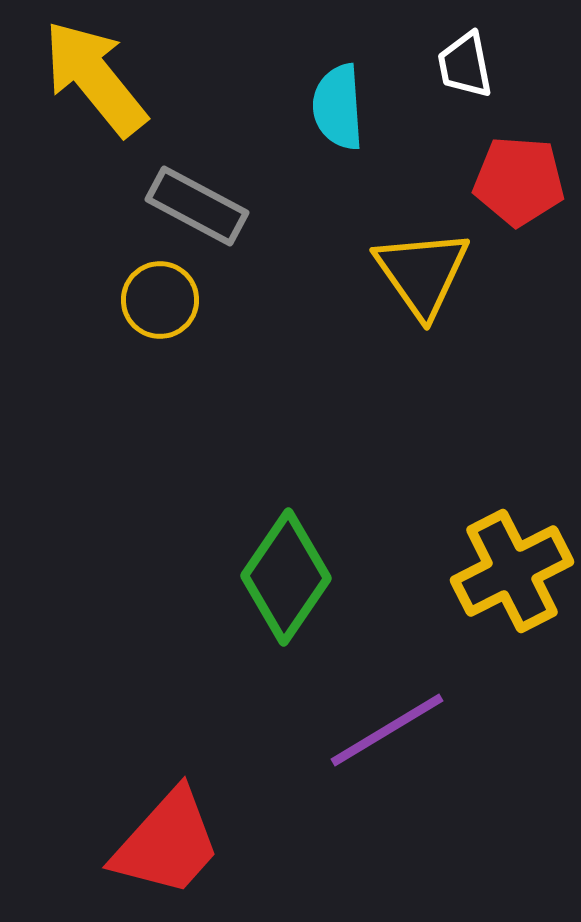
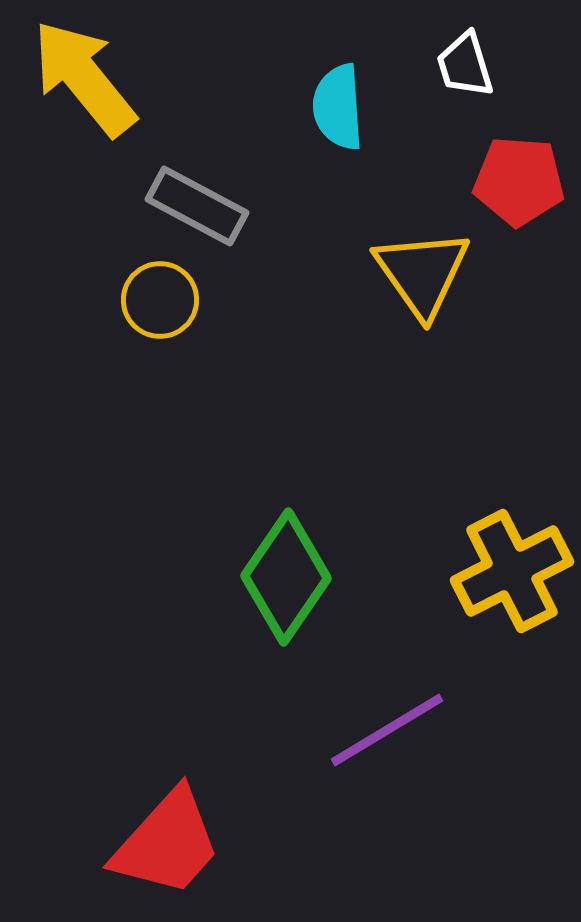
white trapezoid: rotated 6 degrees counterclockwise
yellow arrow: moved 11 px left
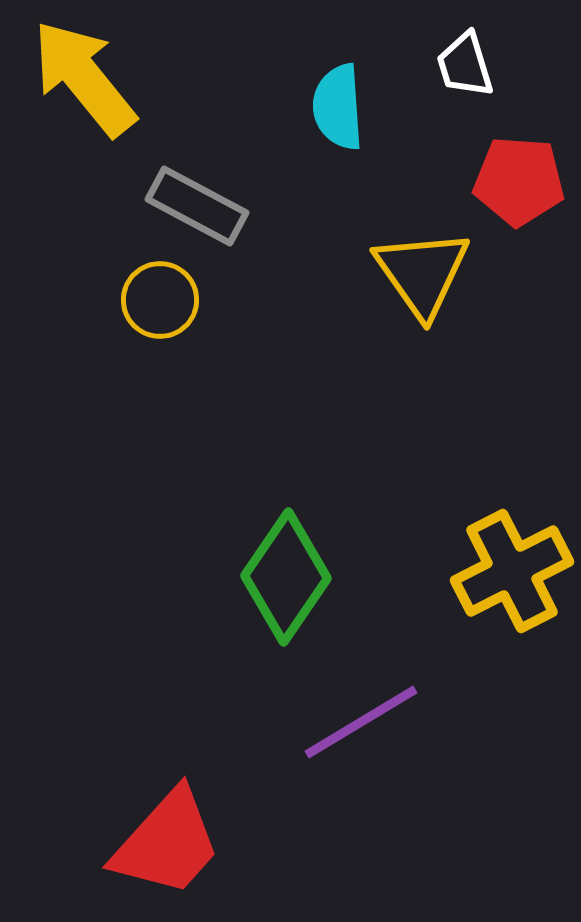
purple line: moved 26 px left, 8 px up
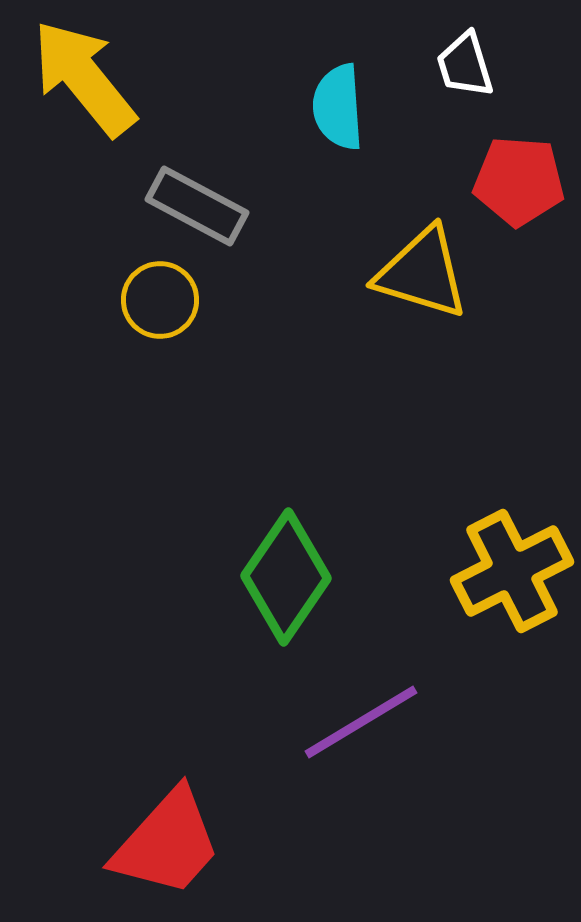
yellow triangle: rotated 38 degrees counterclockwise
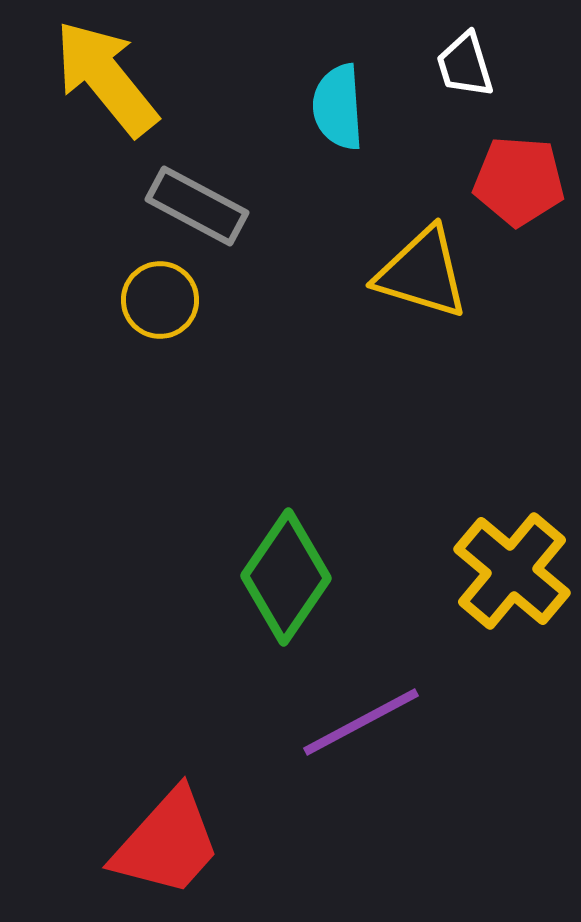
yellow arrow: moved 22 px right
yellow cross: rotated 23 degrees counterclockwise
purple line: rotated 3 degrees clockwise
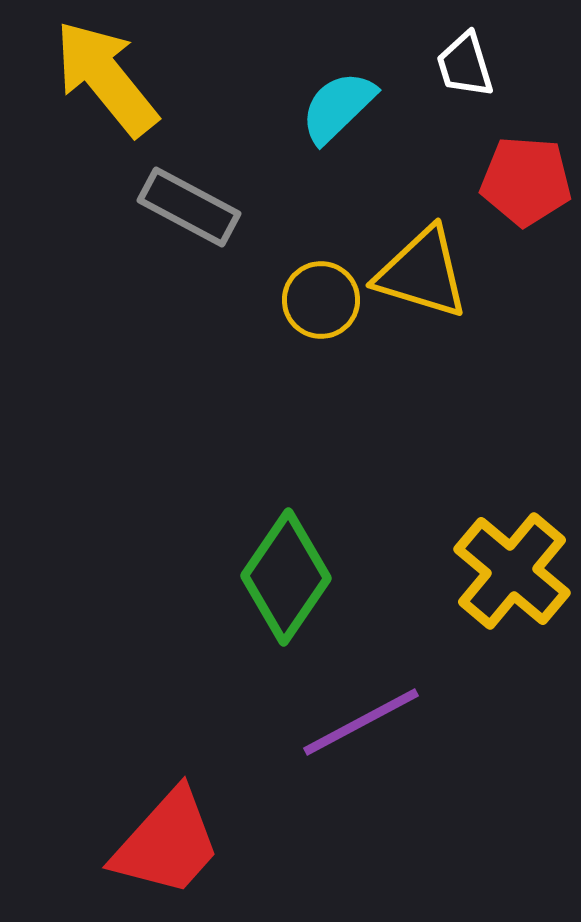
cyan semicircle: rotated 50 degrees clockwise
red pentagon: moved 7 px right
gray rectangle: moved 8 px left, 1 px down
yellow circle: moved 161 px right
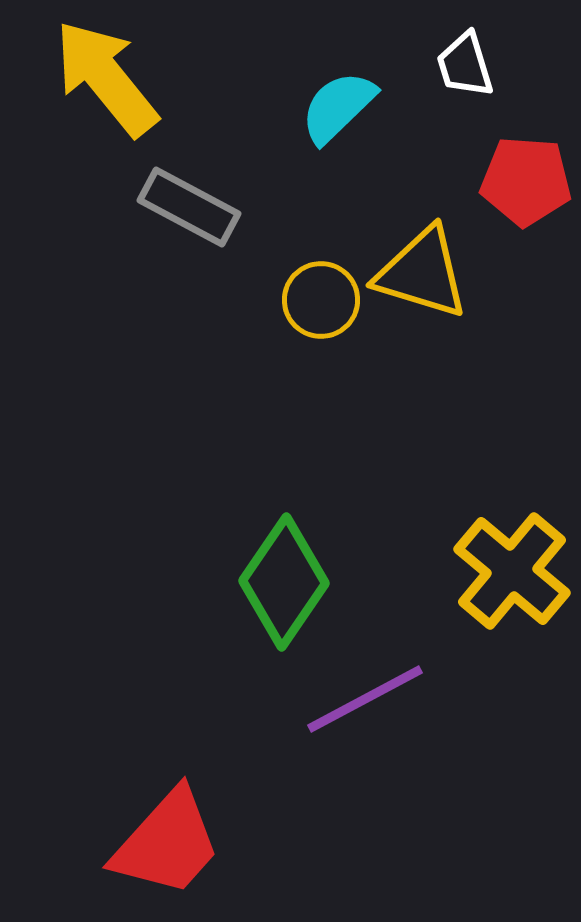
green diamond: moved 2 px left, 5 px down
purple line: moved 4 px right, 23 px up
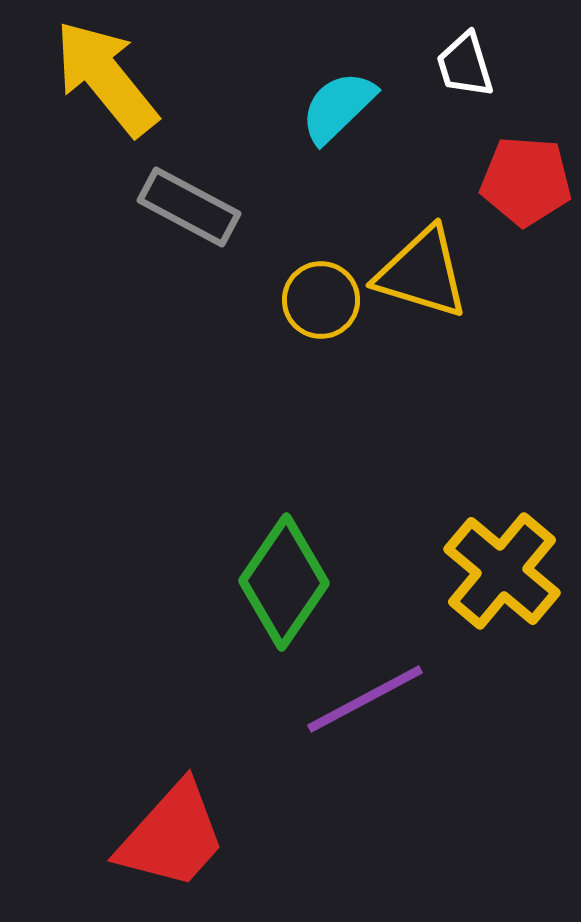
yellow cross: moved 10 px left
red trapezoid: moved 5 px right, 7 px up
